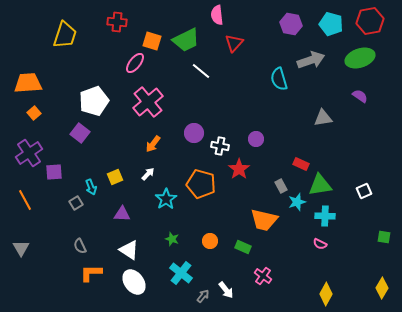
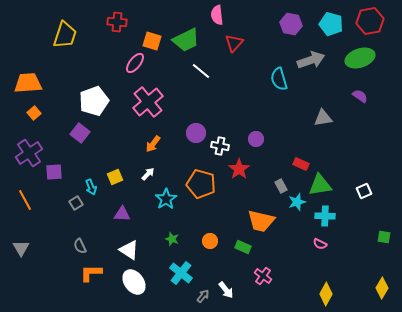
purple circle at (194, 133): moved 2 px right
orange trapezoid at (264, 220): moved 3 px left, 1 px down
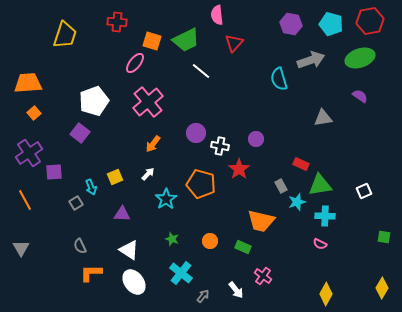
white arrow at (226, 290): moved 10 px right
